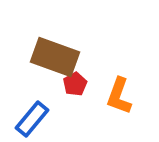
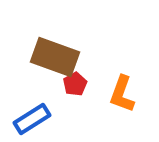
orange L-shape: moved 3 px right, 2 px up
blue rectangle: rotated 18 degrees clockwise
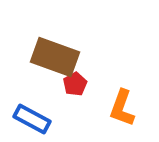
orange L-shape: moved 14 px down
blue rectangle: rotated 60 degrees clockwise
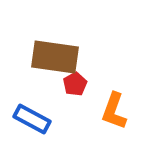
brown rectangle: rotated 12 degrees counterclockwise
orange L-shape: moved 8 px left, 3 px down
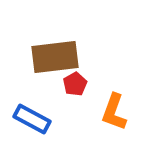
brown rectangle: rotated 15 degrees counterclockwise
orange L-shape: moved 1 px down
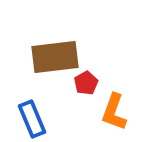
red pentagon: moved 11 px right, 1 px up
blue rectangle: rotated 39 degrees clockwise
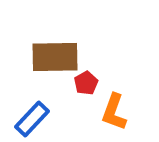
brown rectangle: rotated 6 degrees clockwise
blue rectangle: rotated 66 degrees clockwise
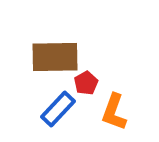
blue rectangle: moved 26 px right, 10 px up
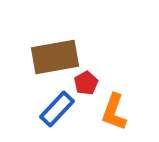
brown rectangle: rotated 9 degrees counterclockwise
blue rectangle: moved 1 px left
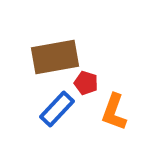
red pentagon: rotated 25 degrees counterclockwise
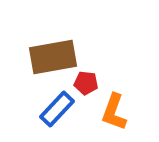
brown rectangle: moved 2 px left
red pentagon: rotated 10 degrees counterclockwise
